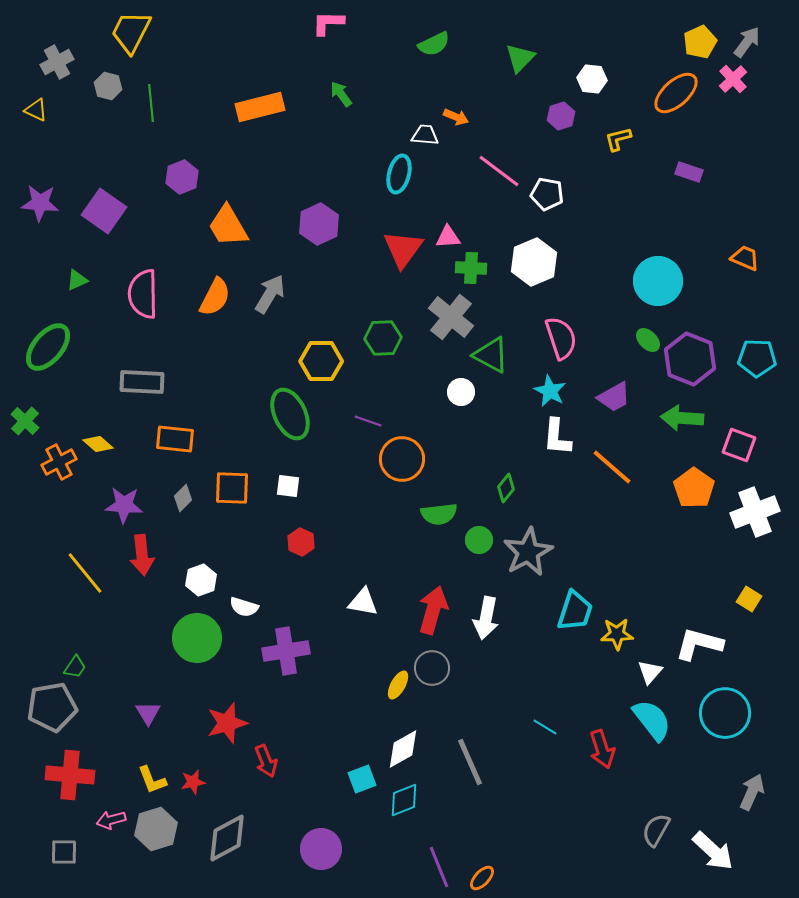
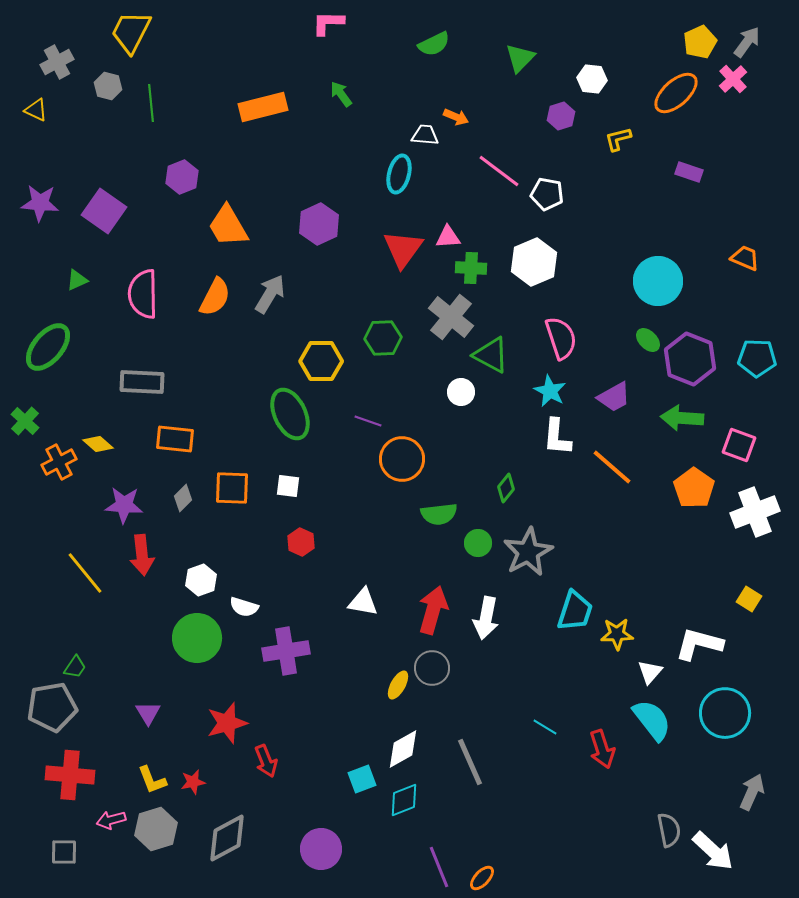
orange rectangle at (260, 107): moved 3 px right
green circle at (479, 540): moved 1 px left, 3 px down
gray semicircle at (656, 830): moved 13 px right; rotated 140 degrees clockwise
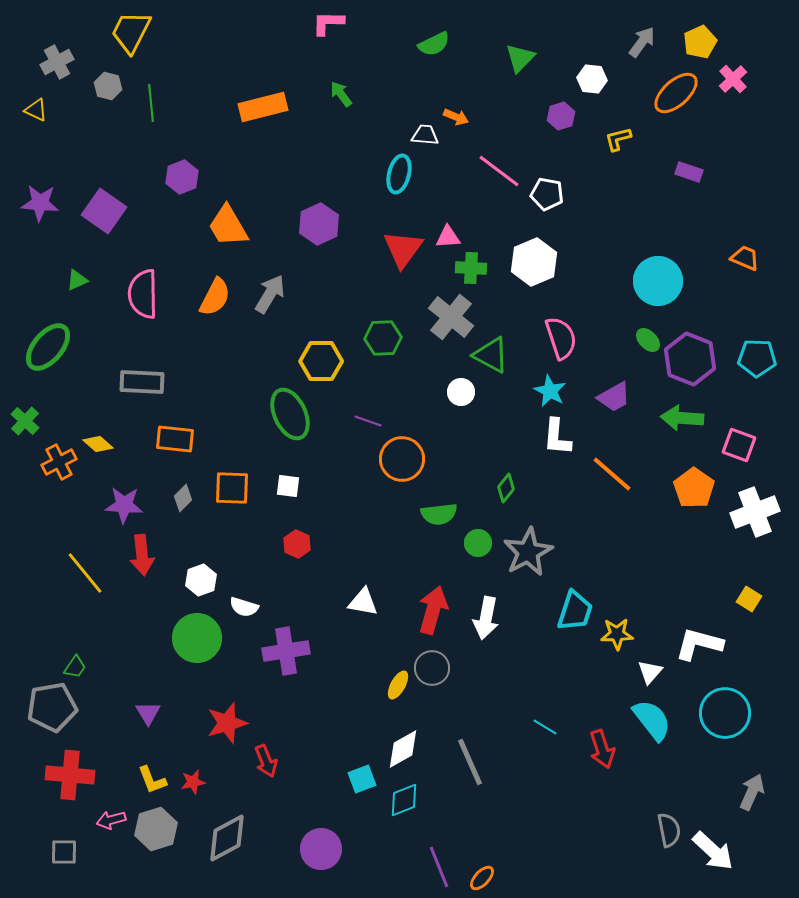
gray arrow at (747, 42): moved 105 px left
orange line at (612, 467): moved 7 px down
red hexagon at (301, 542): moved 4 px left, 2 px down
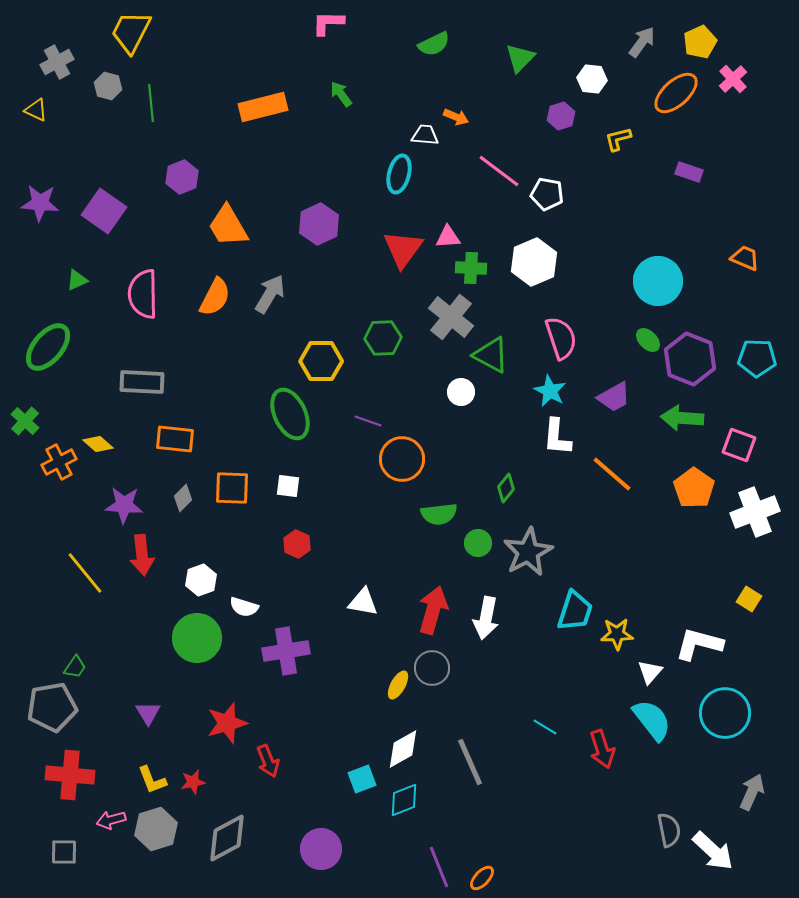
red arrow at (266, 761): moved 2 px right
